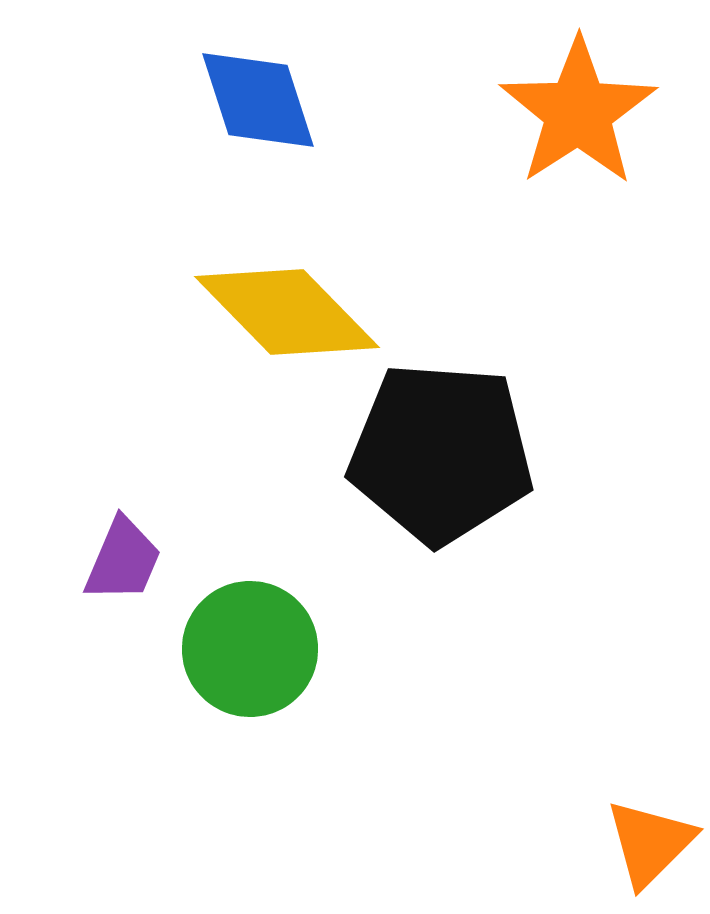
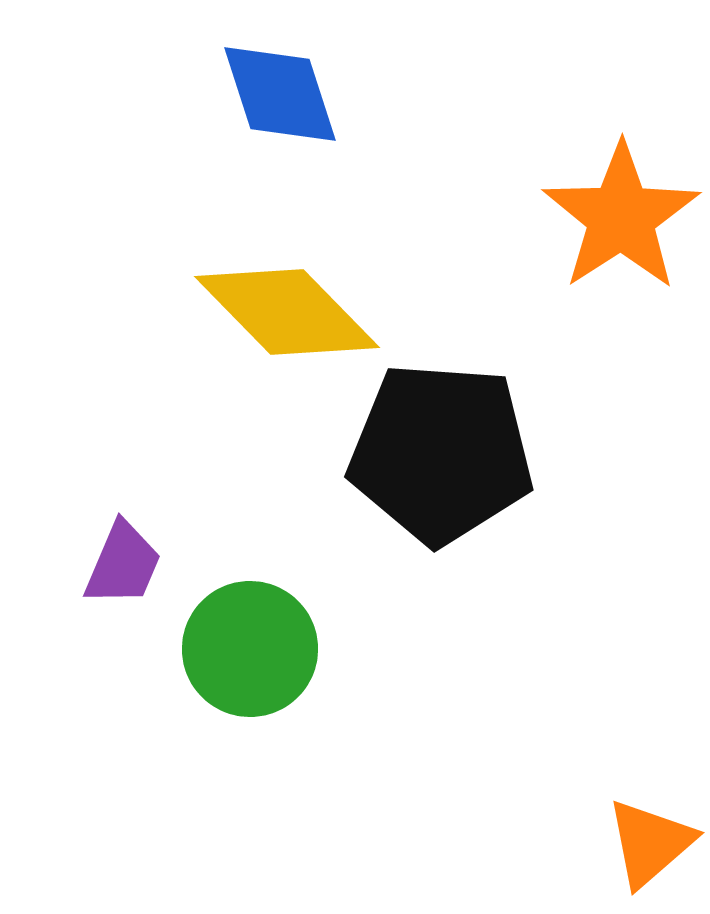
blue diamond: moved 22 px right, 6 px up
orange star: moved 43 px right, 105 px down
purple trapezoid: moved 4 px down
orange triangle: rotated 4 degrees clockwise
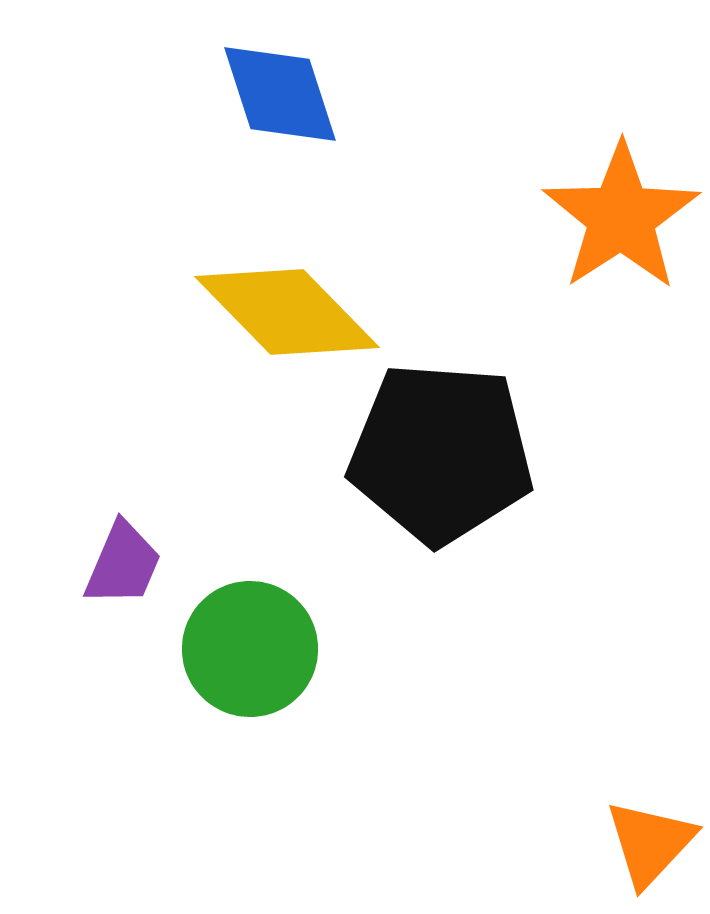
orange triangle: rotated 6 degrees counterclockwise
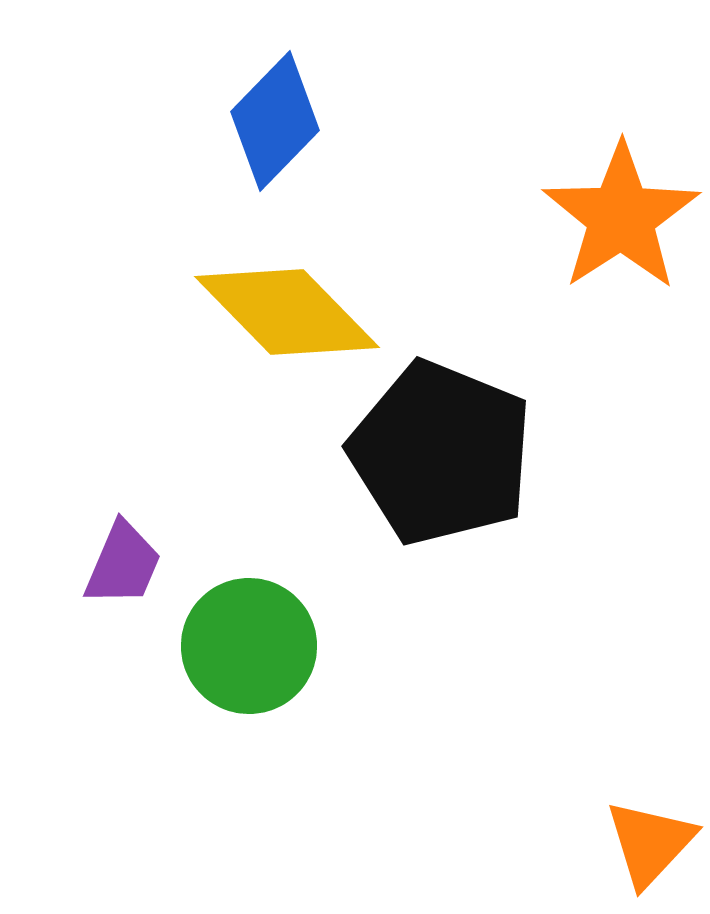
blue diamond: moved 5 px left, 27 px down; rotated 62 degrees clockwise
black pentagon: rotated 18 degrees clockwise
green circle: moved 1 px left, 3 px up
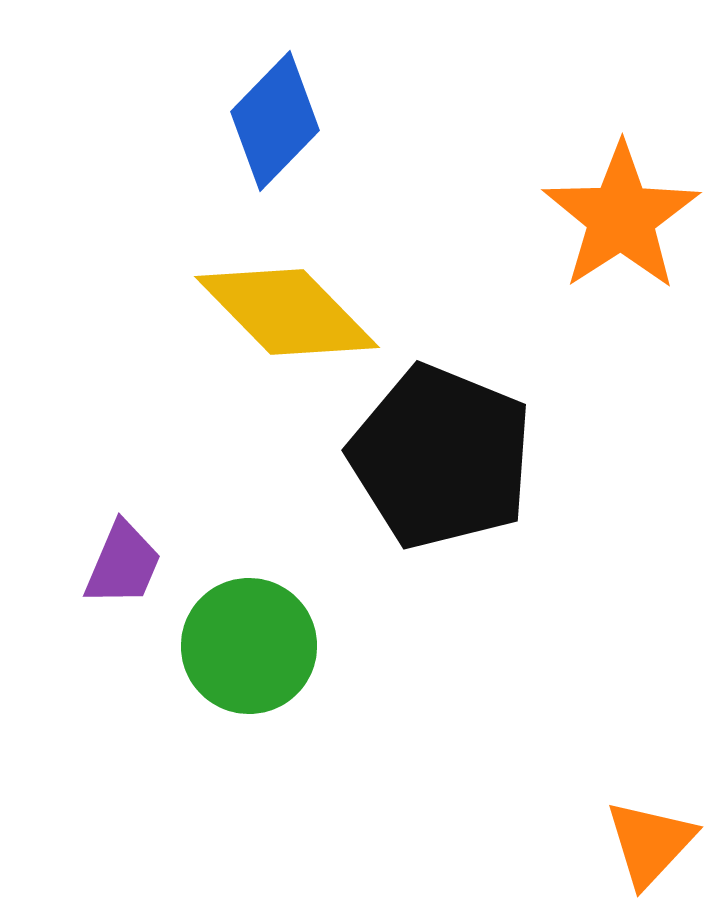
black pentagon: moved 4 px down
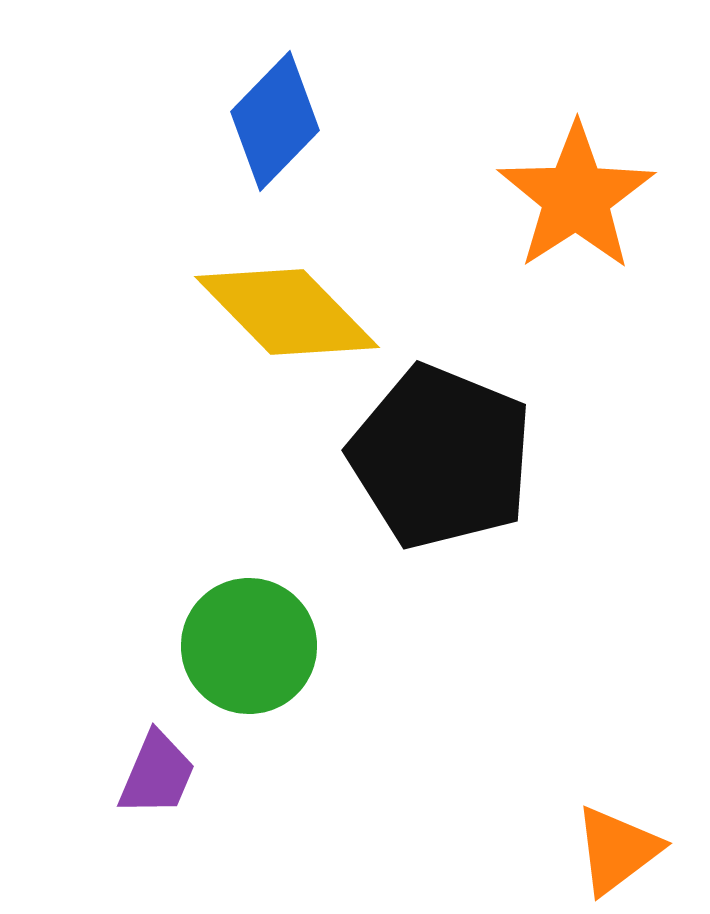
orange star: moved 45 px left, 20 px up
purple trapezoid: moved 34 px right, 210 px down
orange triangle: moved 33 px left, 7 px down; rotated 10 degrees clockwise
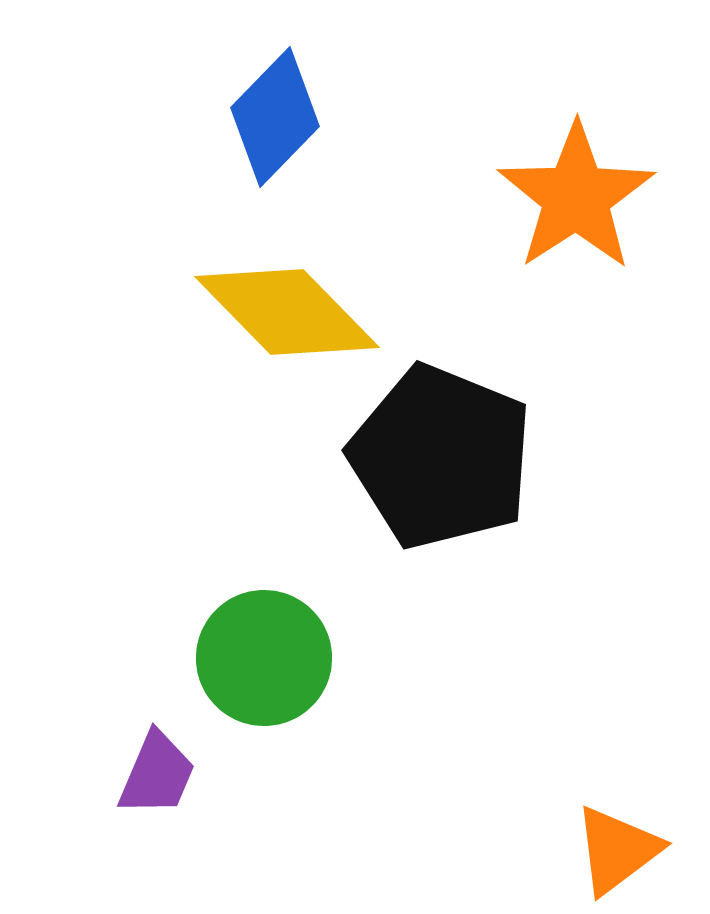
blue diamond: moved 4 px up
green circle: moved 15 px right, 12 px down
